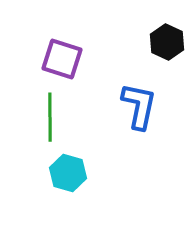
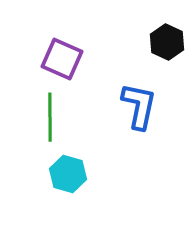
purple square: rotated 6 degrees clockwise
cyan hexagon: moved 1 px down
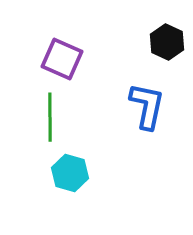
blue L-shape: moved 8 px right
cyan hexagon: moved 2 px right, 1 px up
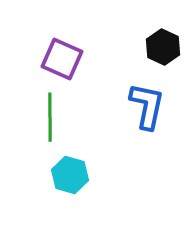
black hexagon: moved 4 px left, 5 px down
cyan hexagon: moved 2 px down
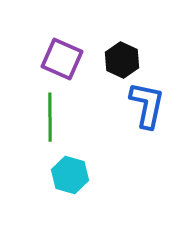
black hexagon: moved 41 px left, 13 px down
blue L-shape: moved 1 px up
